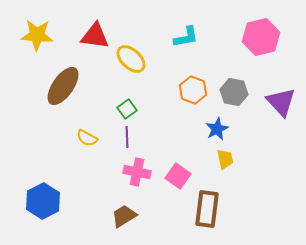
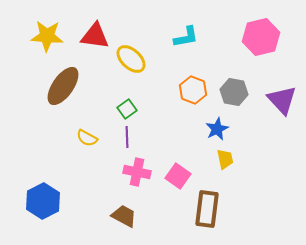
yellow star: moved 10 px right, 1 px down
purple triangle: moved 1 px right, 2 px up
brown trapezoid: rotated 60 degrees clockwise
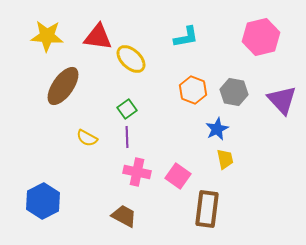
red triangle: moved 3 px right, 1 px down
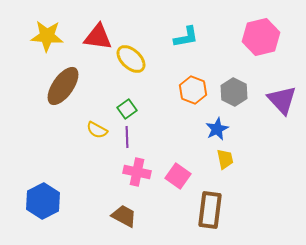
gray hexagon: rotated 16 degrees clockwise
yellow semicircle: moved 10 px right, 8 px up
brown rectangle: moved 3 px right, 1 px down
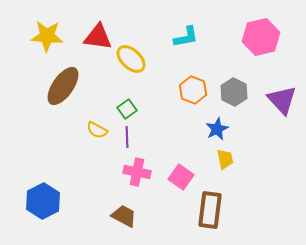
pink square: moved 3 px right, 1 px down
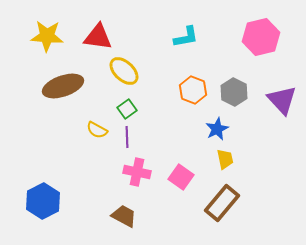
yellow ellipse: moved 7 px left, 12 px down
brown ellipse: rotated 36 degrees clockwise
brown rectangle: moved 12 px right, 7 px up; rotated 33 degrees clockwise
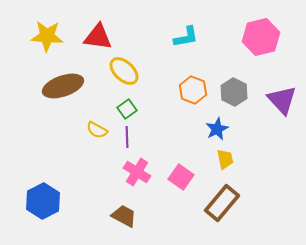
pink cross: rotated 20 degrees clockwise
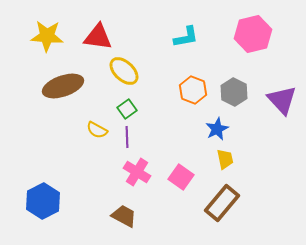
pink hexagon: moved 8 px left, 3 px up
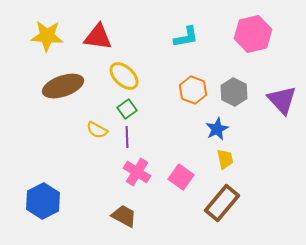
yellow ellipse: moved 5 px down
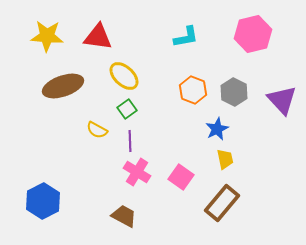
purple line: moved 3 px right, 4 px down
